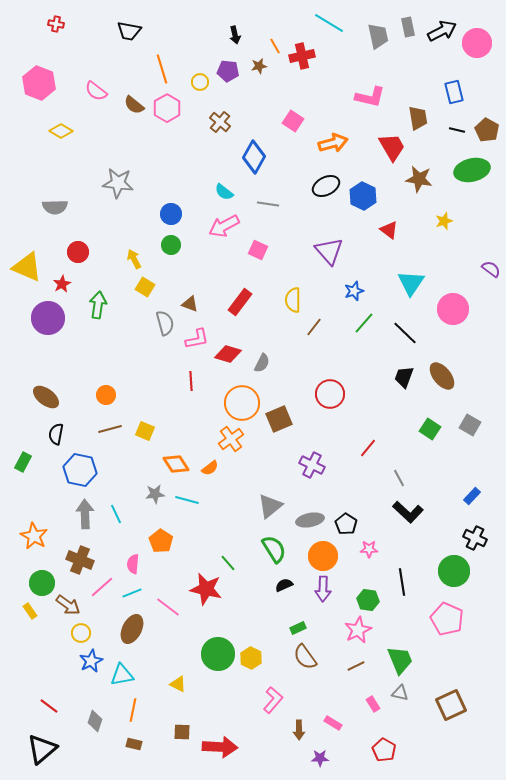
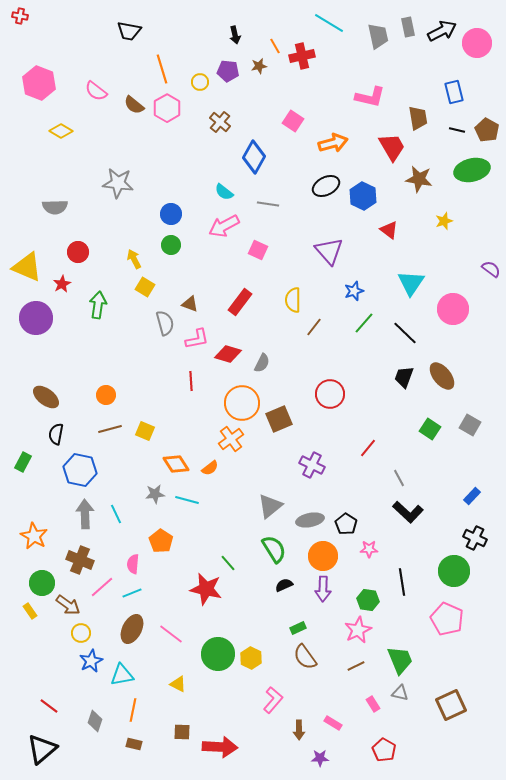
red cross at (56, 24): moved 36 px left, 8 px up
purple circle at (48, 318): moved 12 px left
pink line at (168, 607): moved 3 px right, 27 px down
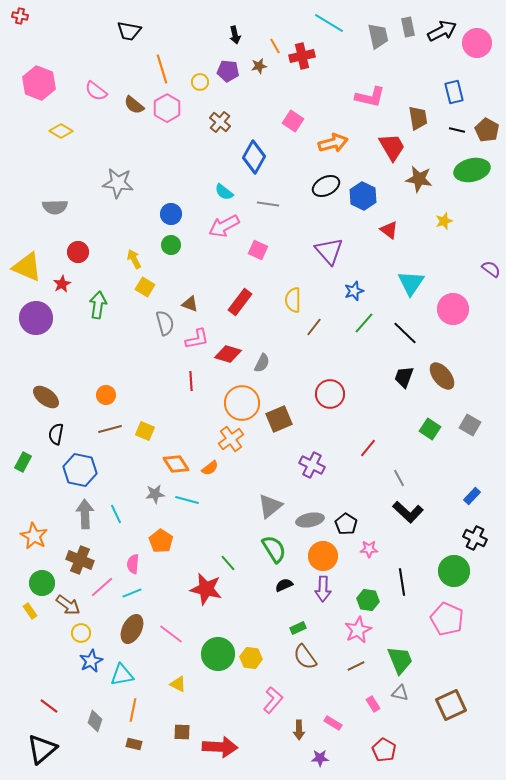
yellow hexagon at (251, 658): rotated 20 degrees counterclockwise
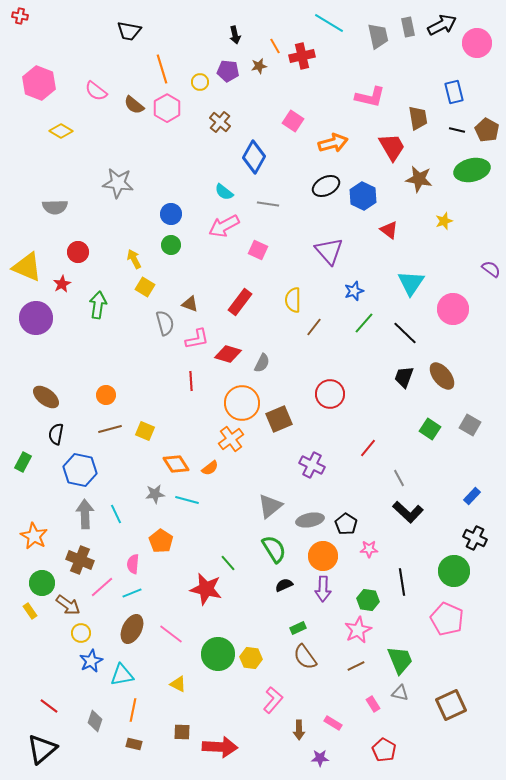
black arrow at (442, 31): moved 6 px up
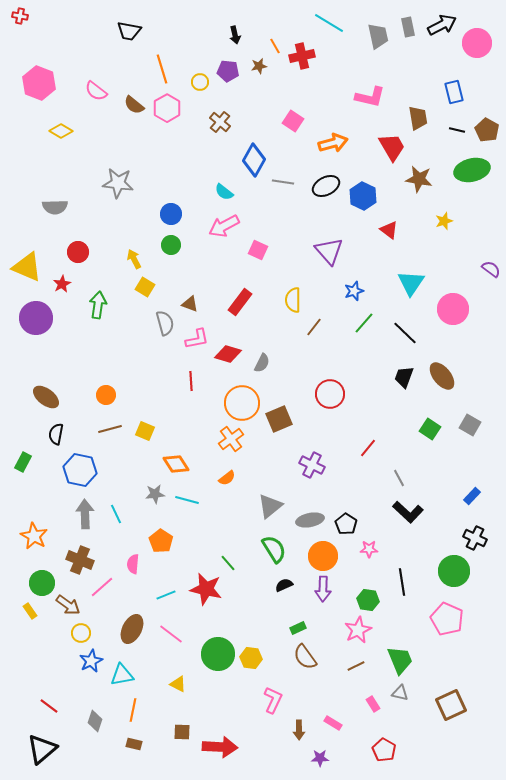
blue diamond at (254, 157): moved 3 px down
gray line at (268, 204): moved 15 px right, 22 px up
orange semicircle at (210, 468): moved 17 px right, 10 px down
cyan line at (132, 593): moved 34 px right, 2 px down
pink L-shape at (273, 700): rotated 16 degrees counterclockwise
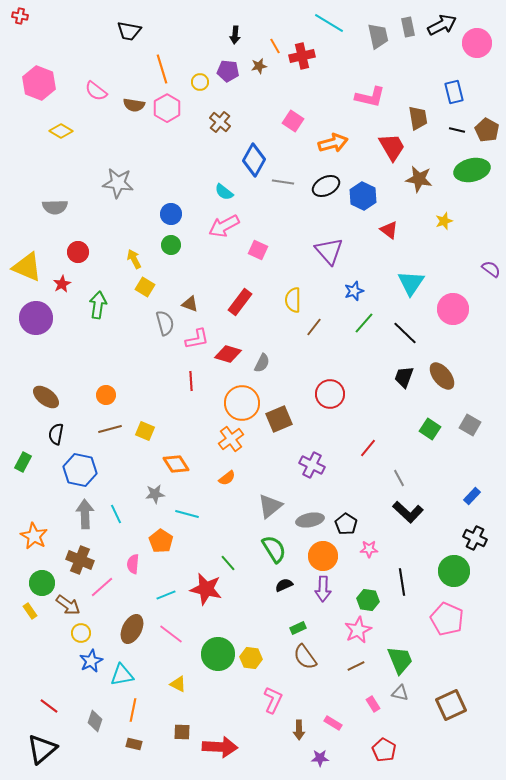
black arrow at (235, 35): rotated 18 degrees clockwise
brown semicircle at (134, 105): rotated 30 degrees counterclockwise
cyan line at (187, 500): moved 14 px down
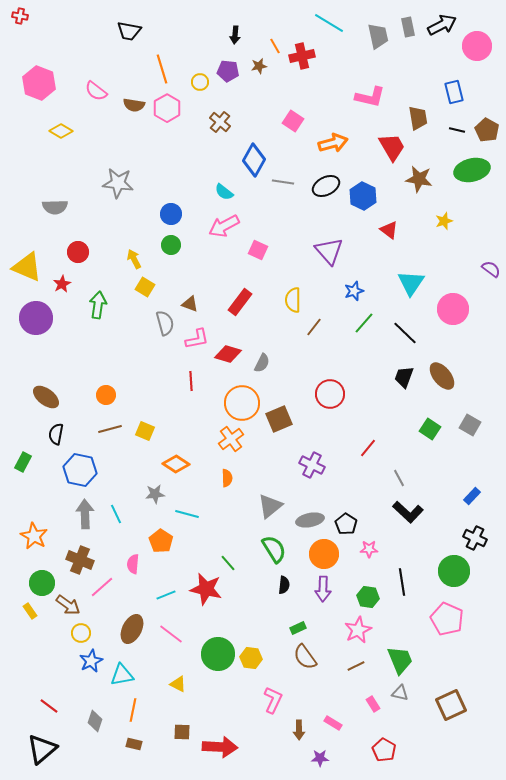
pink circle at (477, 43): moved 3 px down
orange diamond at (176, 464): rotated 24 degrees counterclockwise
orange semicircle at (227, 478): rotated 54 degrees counterclockwise
orange circle at (323, 556): moved 1 px right, 2 px up
black semicircle at (284, 585): rotated 120 degrees clockwise
green hexagon at (368, 600): moved 3 px up
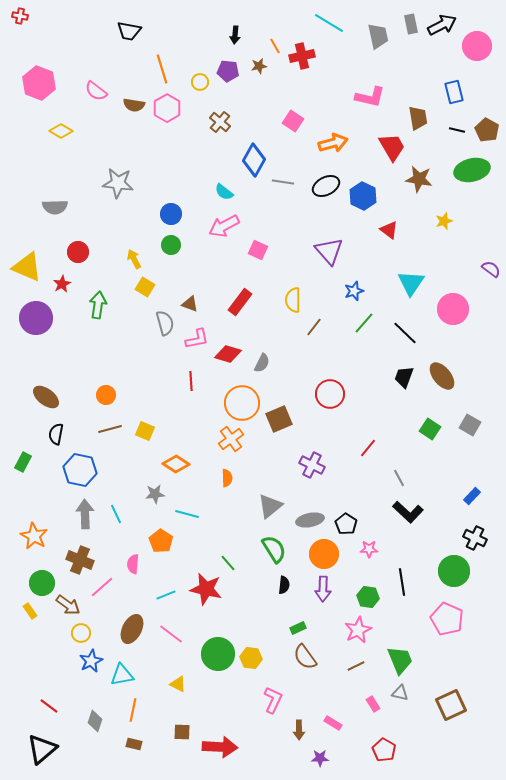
gray rectangle at (408, 27): moved 3 px right, 3 px up
